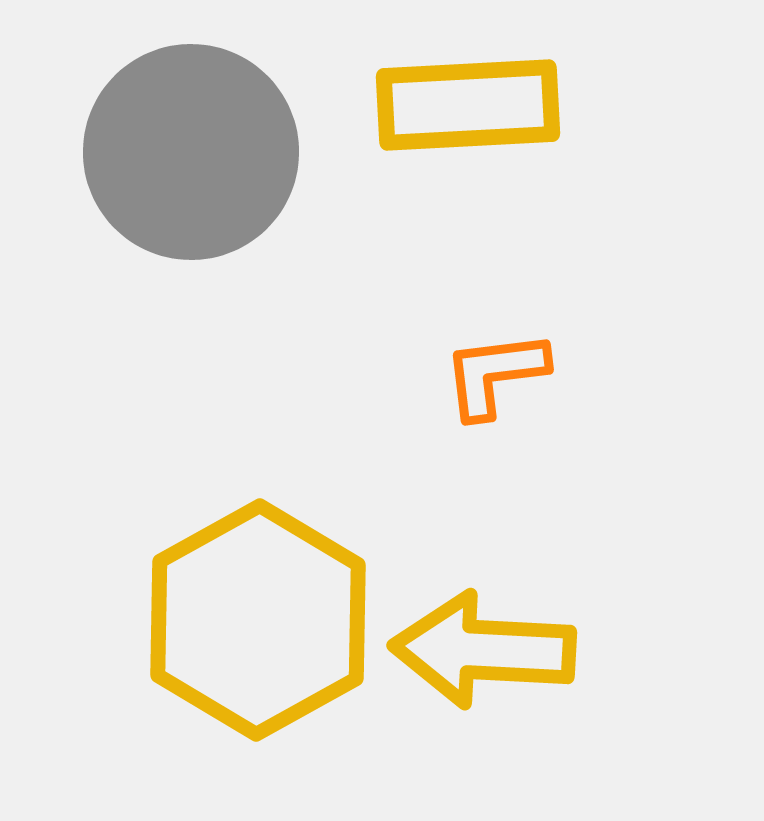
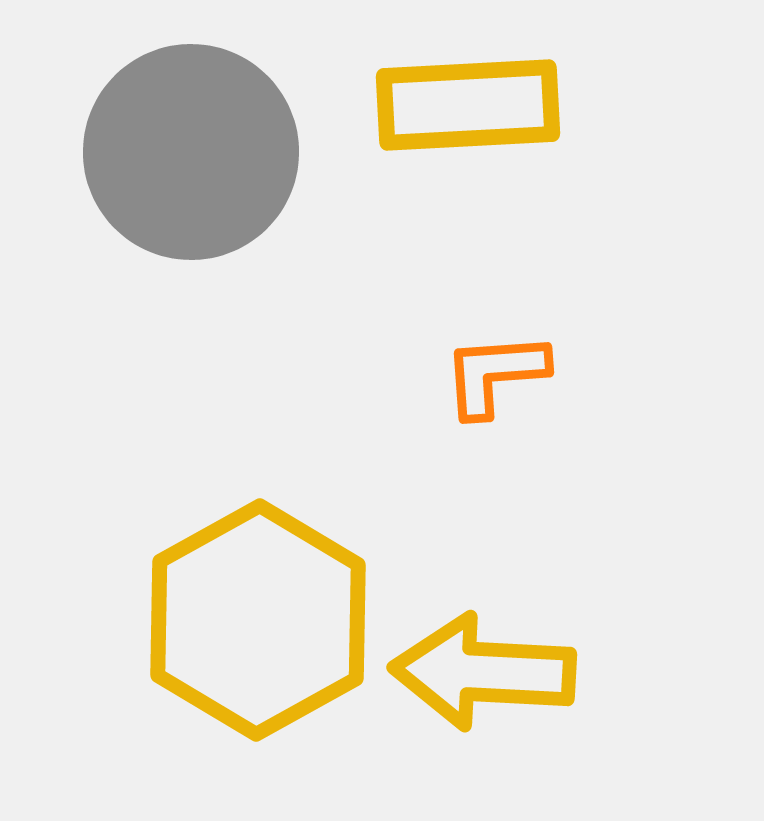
orange L-shape: rotated 3 degrees clockwise
yellow arrow: moved 22 px down
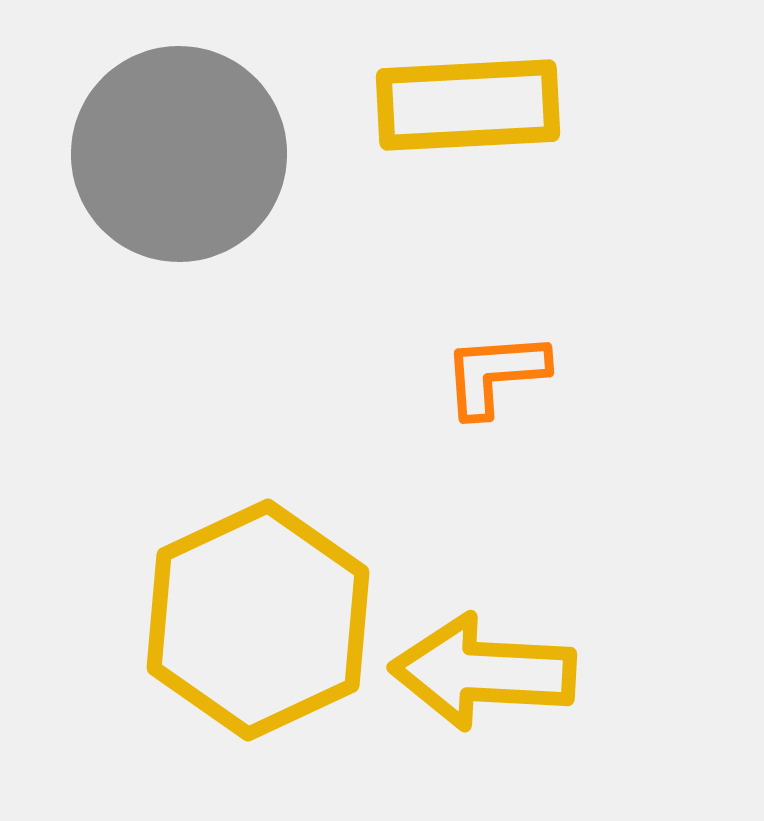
gray circle: moved 12 px left, 2 px down
yellow hexagon: rotated 4 degrees clockwise
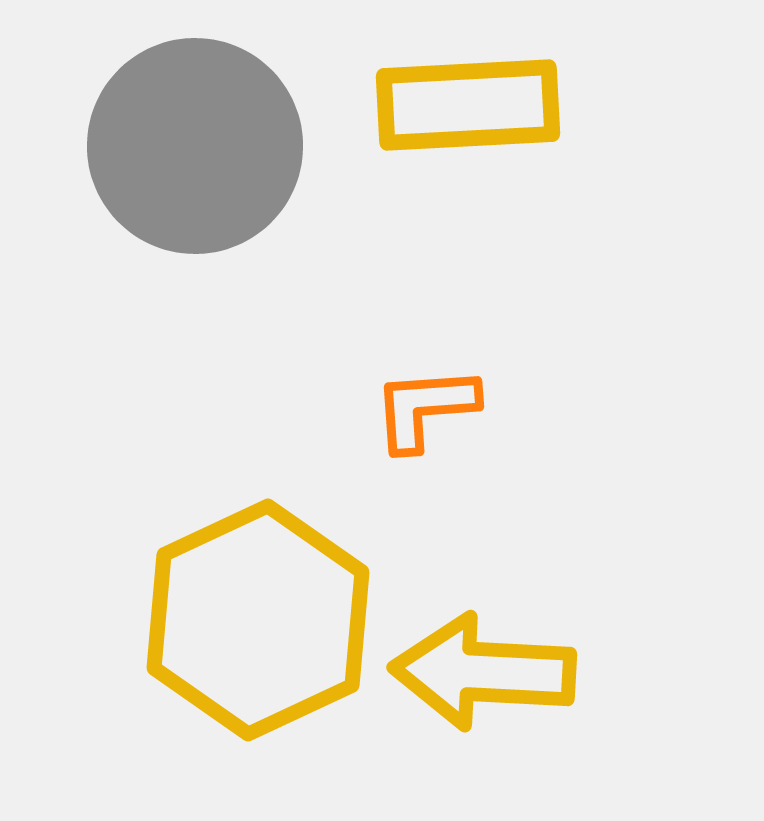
gray circle: moved 16 px right, 8 px up
orange L-shape: moved 70 px left, 34 px down
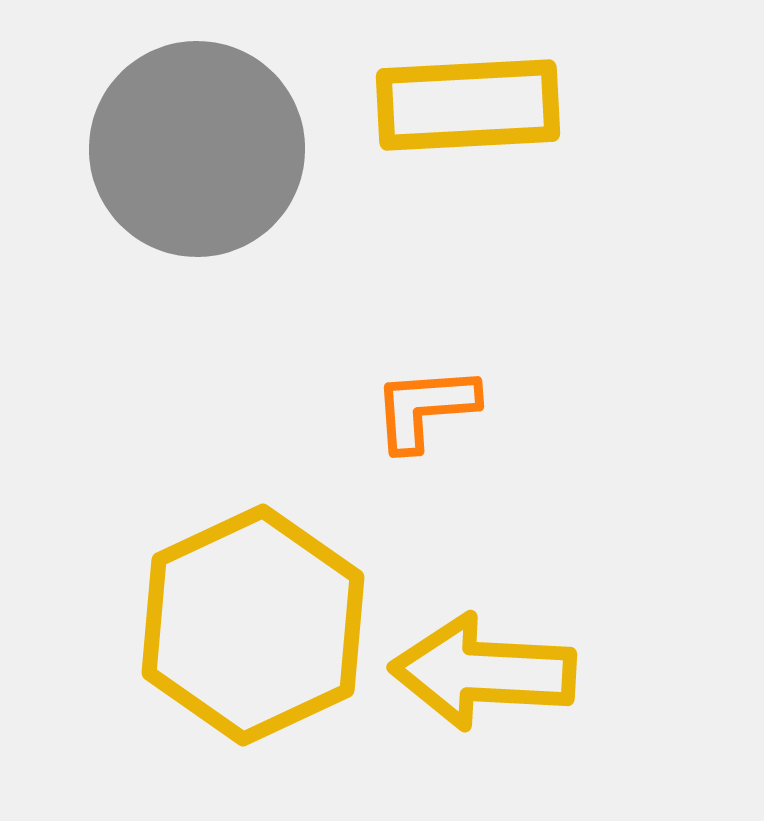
gray circle: moved 2 px right, 3 px down
yellow hexagon: moved 5 px left, 5 px down
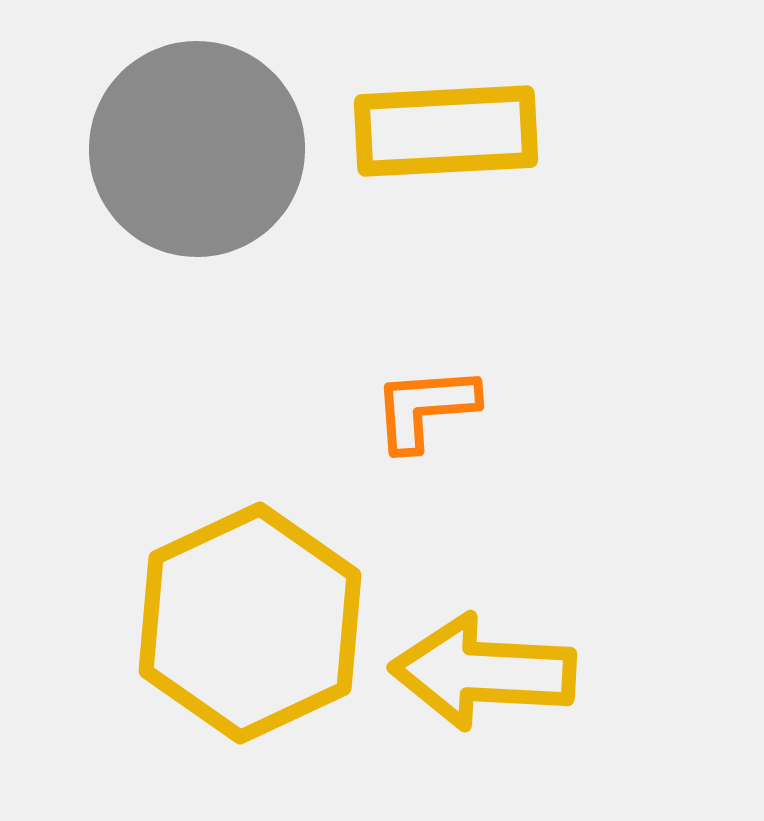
yellow rectangle: moved 22 px left, 26 px down
yellow hexagon: moved 3 px left, 2 px up
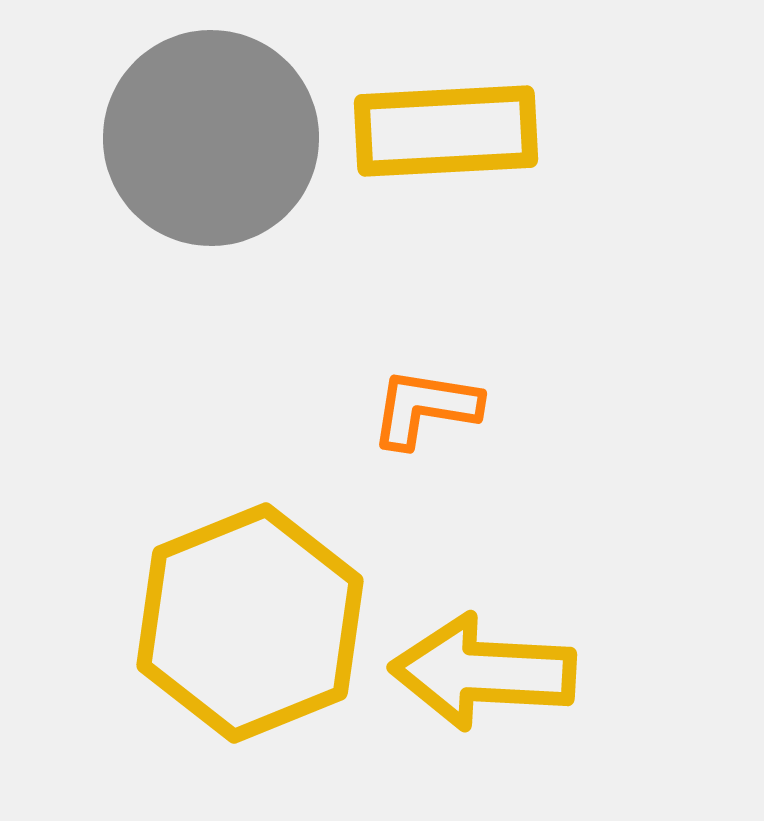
gray circle: moved 14 px right, 11 px up
orange L-shape: rotated 13 degrees clockwise
yellow hexagon: rotated 3 degrees clockwise
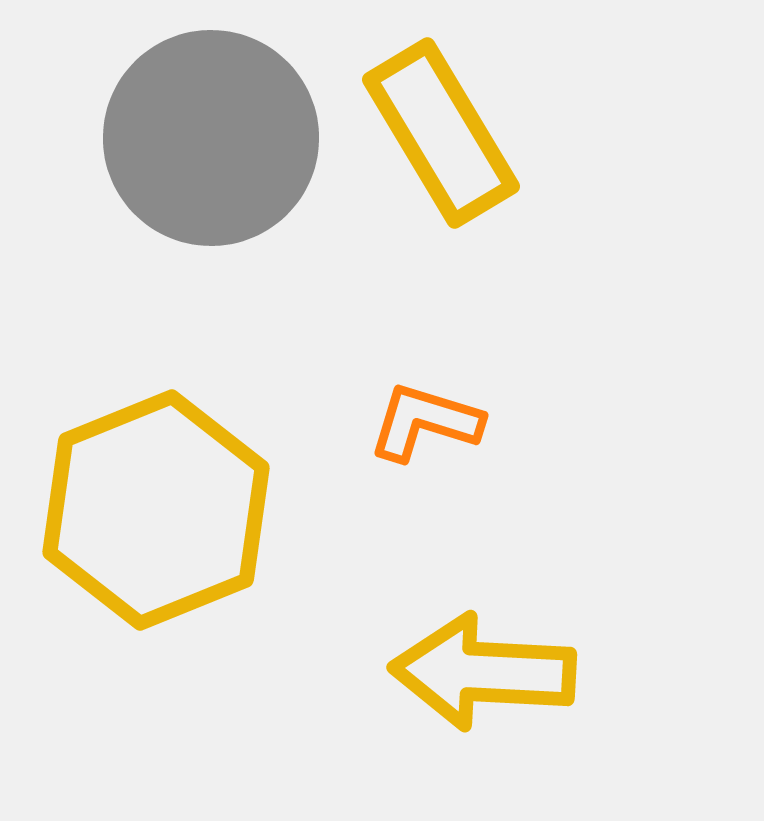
yellow rectangle: moved 5 px left, 2 px down; rotated 62 degrees clockwise
orange L-shape: moved 14 px down; rotated 8 degrees clockwise
yellow hexagon: moved 94 px left, 113 px up
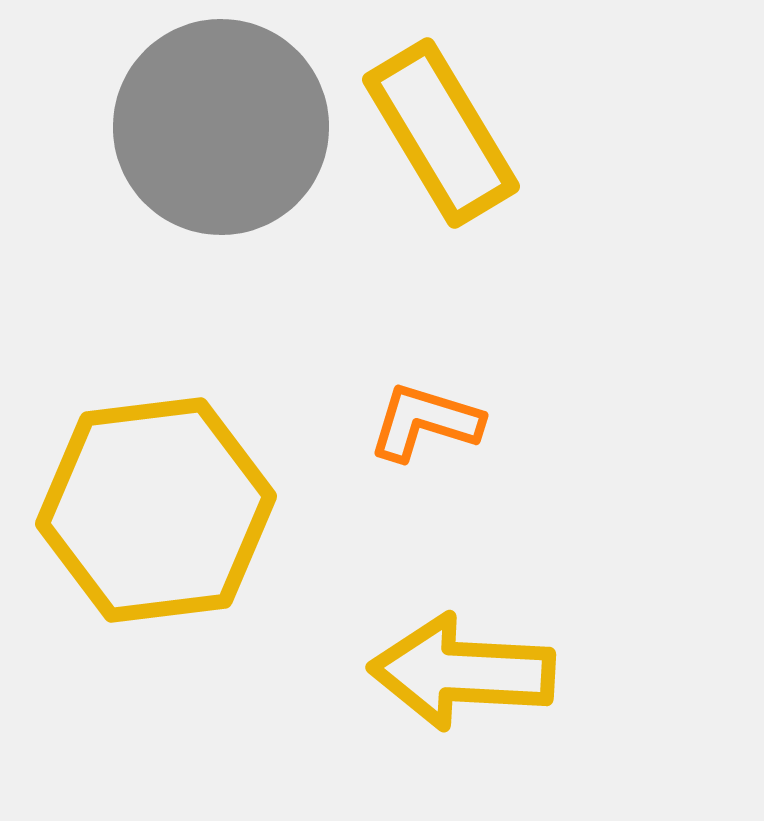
gray circle: moved 10 px right, 11 px up
yellow hexagon: rotated 15 degrees clockwise
yellow arrow: moved 21 px left
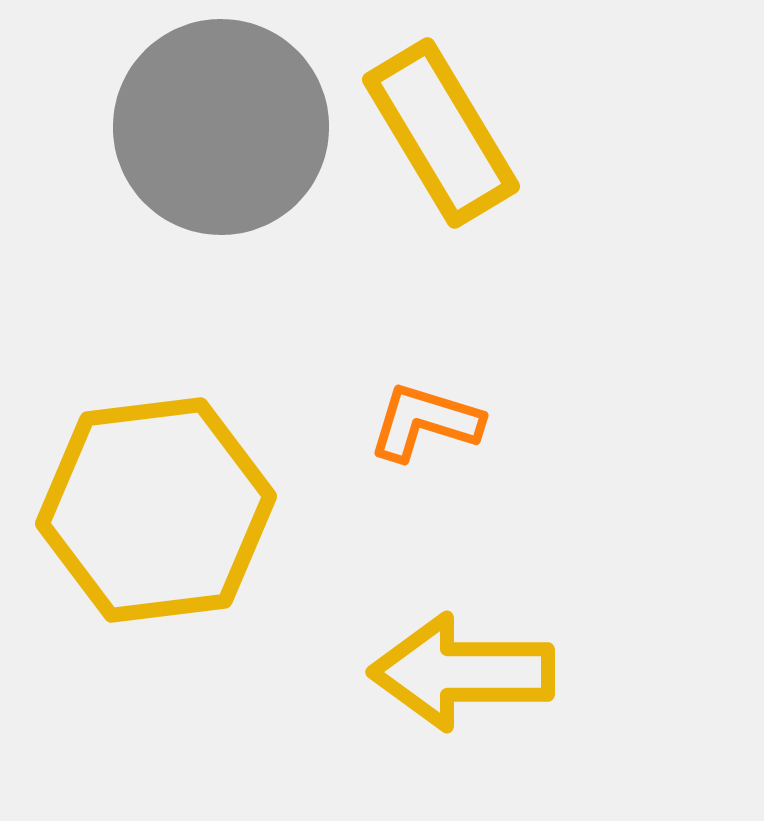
yellow arrow: rotated 3 degrees counterclockwise
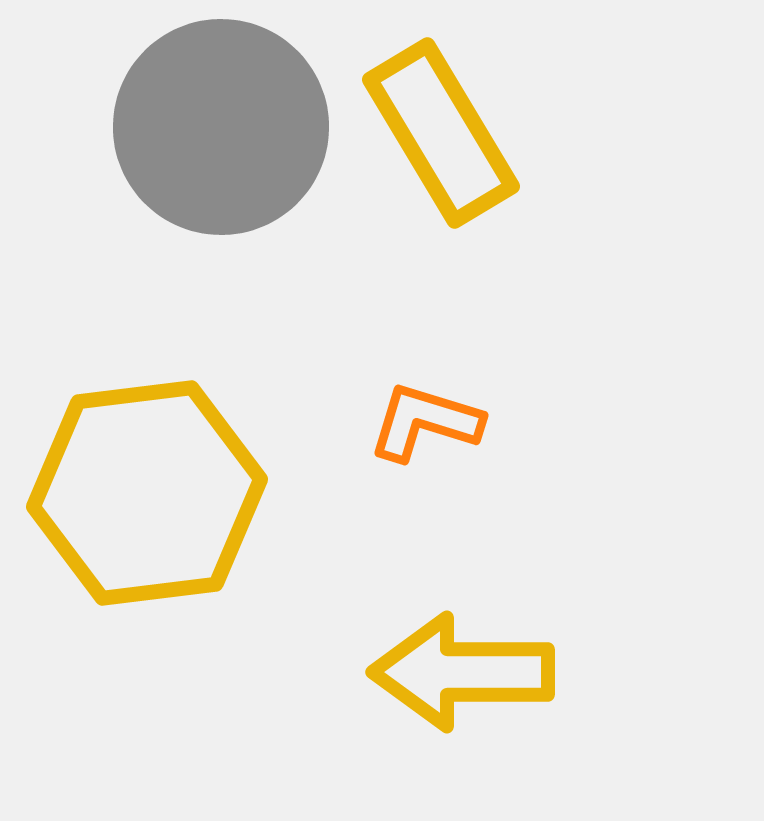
yellow hexagon: moved 9 px left, 17 px up
